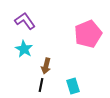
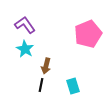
purple L-shape: moved 4 px down
cyan star: moved 1 px right
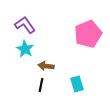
brown arrow: rotated 84 degrees clockwise
cyan rectangle: moved 4 px right, 2 px up
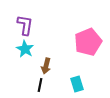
purple L-shape: rotated 45 degrees clockwise
pink pentagon: moved 8 px down
brown arrow: rotated 84 degrees counterclockwise
black line: moved 1 px left
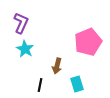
purple L-shape: moved 4 px left, 2 px up; rotated 15 degrees clockwise
brown arrow: moved 11 px right
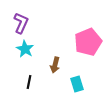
brown arrow: moved 2 px left, 1 px up
black line: moved 11 px left, 3 px up
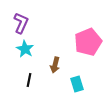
black line: moved 2 px up
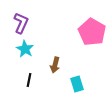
pink pentagon: moved 4 px right, 10 px up; rotated 20 degrees counterclockwise
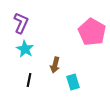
cyan rectangle: moved 4 px left, 2 px up
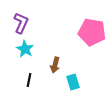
pink pentagon: rotated 20 degrees counterclockwise
